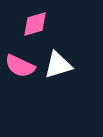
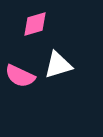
pink semicircle: moved 10 px down
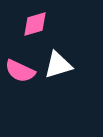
pink semicircle: moved 5 px up
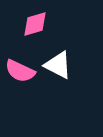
white triangle: rotated 44 degrees clockwise
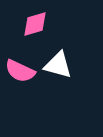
white triangle: rotated 12 degrees counterclockwise
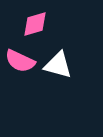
pink semicircle: moved 10 px up
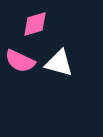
white triangle: moved 1 px right, 2 px up
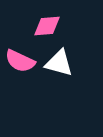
pink diamond: moved 12 px right, 2 px down; rotated 12 degrees clockwise
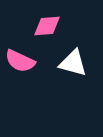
white triangle: moved 14 px right
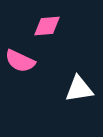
white triangle: moved 6 px right, 26 px down; rotated 24 degrees counterclockwise
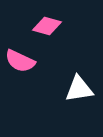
pink diamond: rotated 20 degrees clockwise
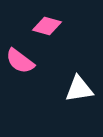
pink semicircle: rotated 12 degrees clockwise
